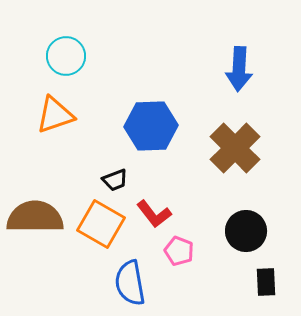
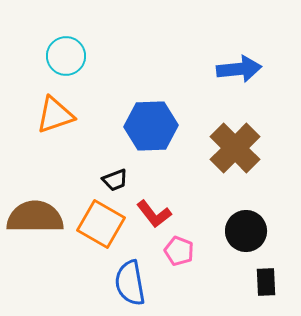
blue arrow: rotated 99 degrees counterclockwise
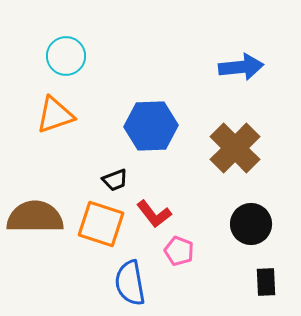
blue arrow: moved 2 px right, 2 px up
orange square: rotated 12 degrees counterclockwise
black circle: moved 5 px right, 7 px up
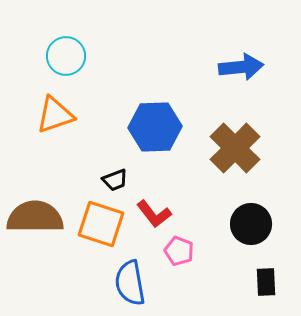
blue hexagon: moved 4 px right, 1 px down
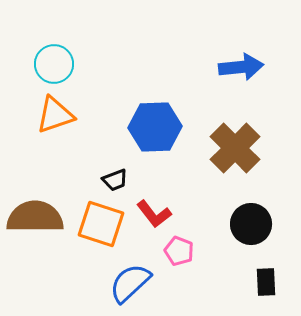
cyan circle: moved 12 px left, 8 px down
blue semicircle: rotated 57 degrees clockwise
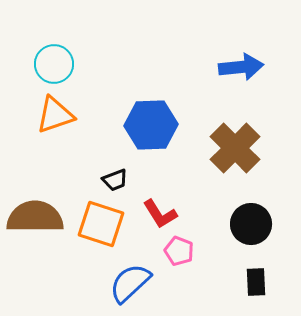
blue hexagon: moved 4 px left, 2 px up
red L-shape: moved 6 px right; rotated 6 degrees clockwise
black rectangle: moved 10 px left
